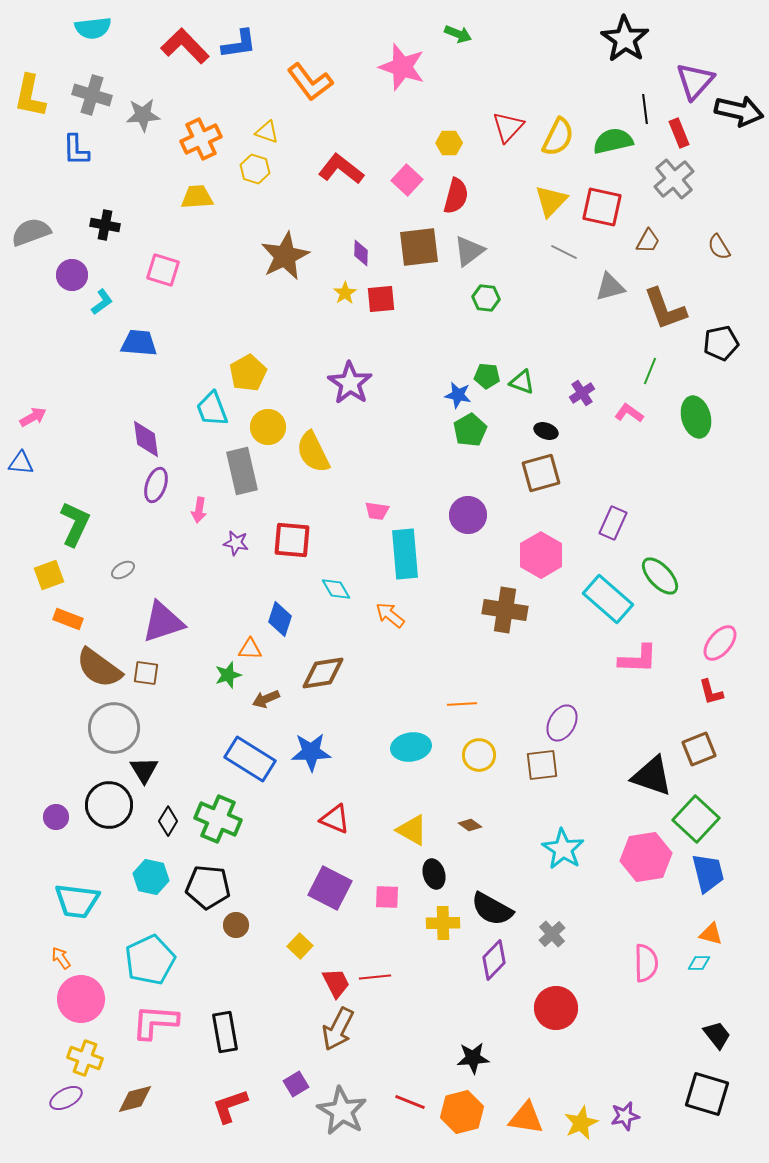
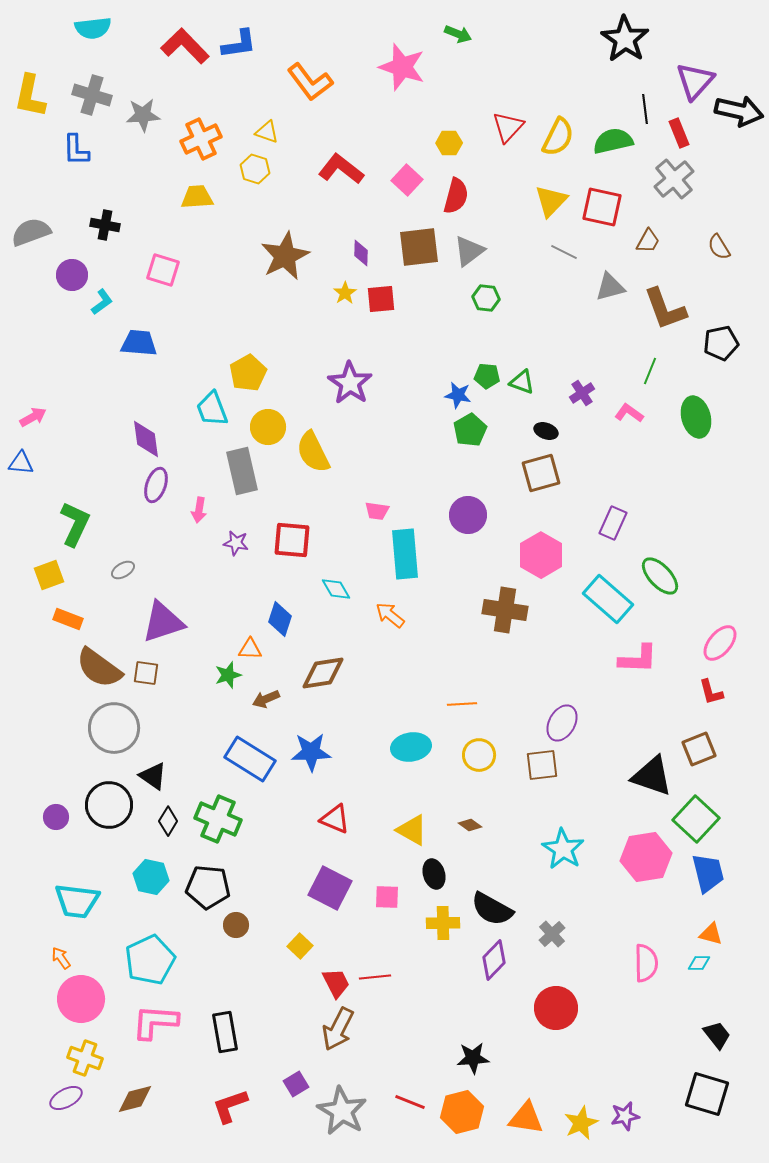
black triangle at (144, 770): moved 9 px right, 6 px down; rotated 24 degrees counterclockwise
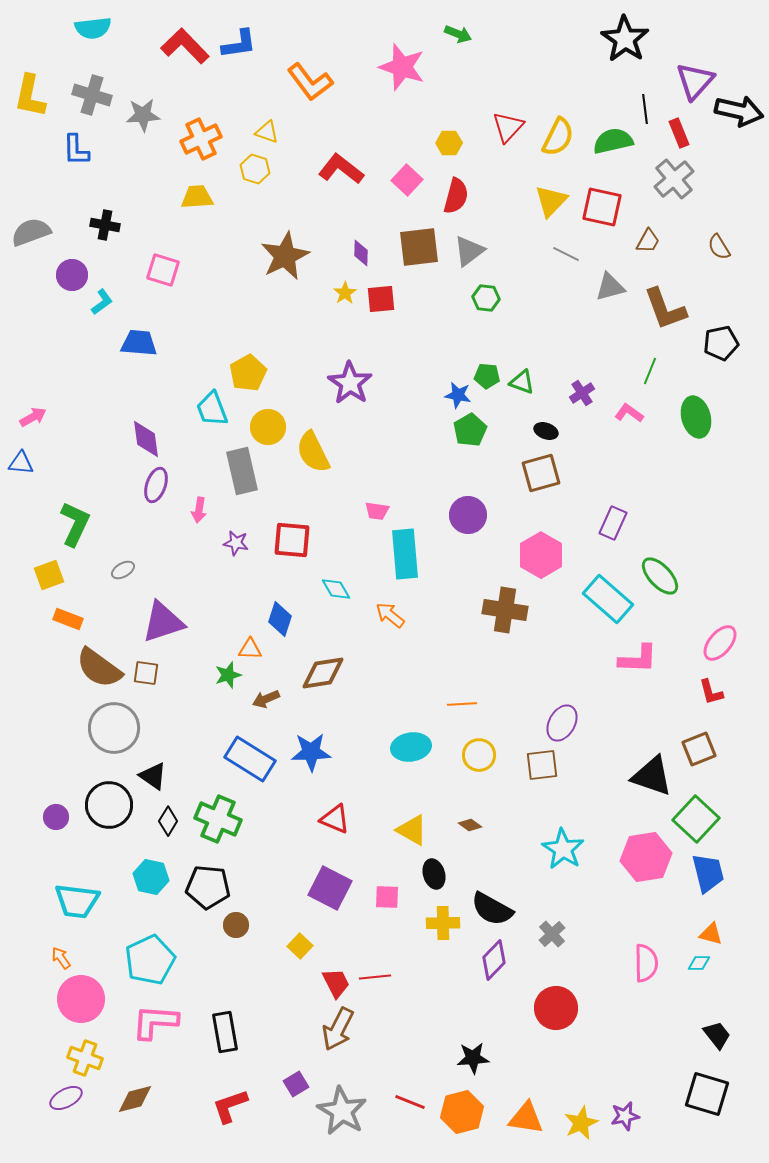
gray line at (564, 252): moved 2 px right, 2 px down
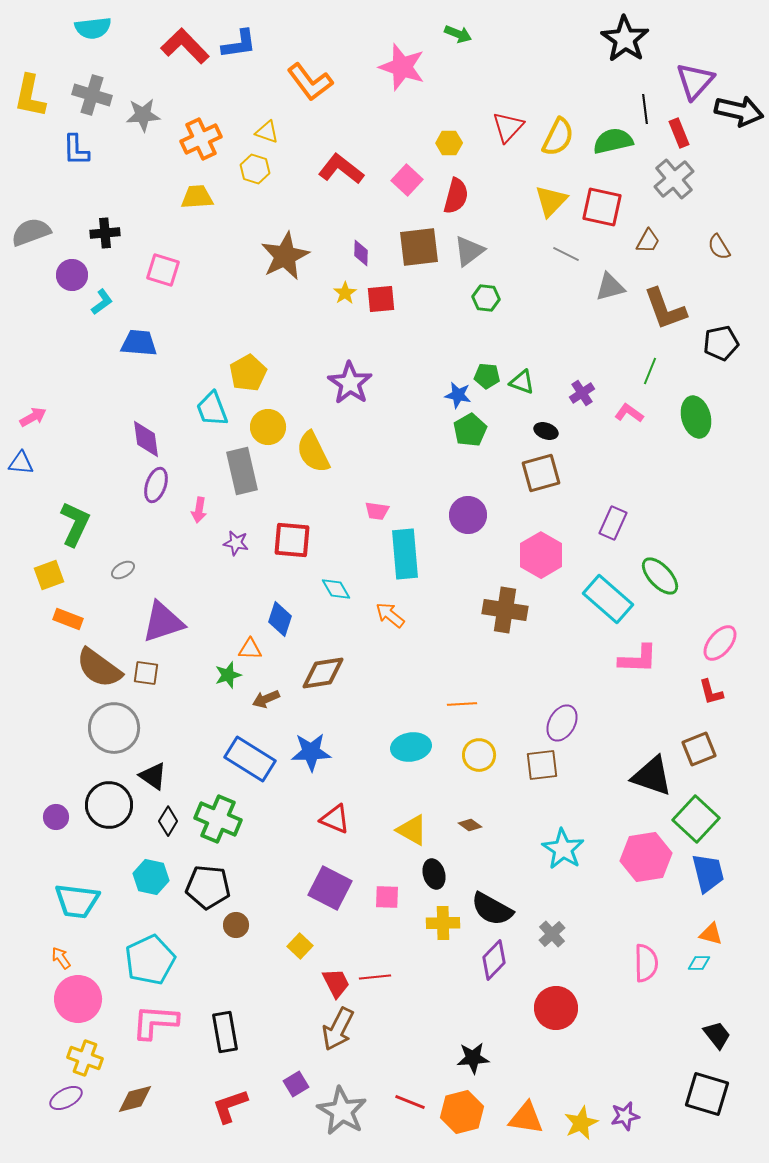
black cross at (105, 225): moved 8 px down; rotated 16 degrees counterclockwise
pink circle at (81, 999): moved 3 px left
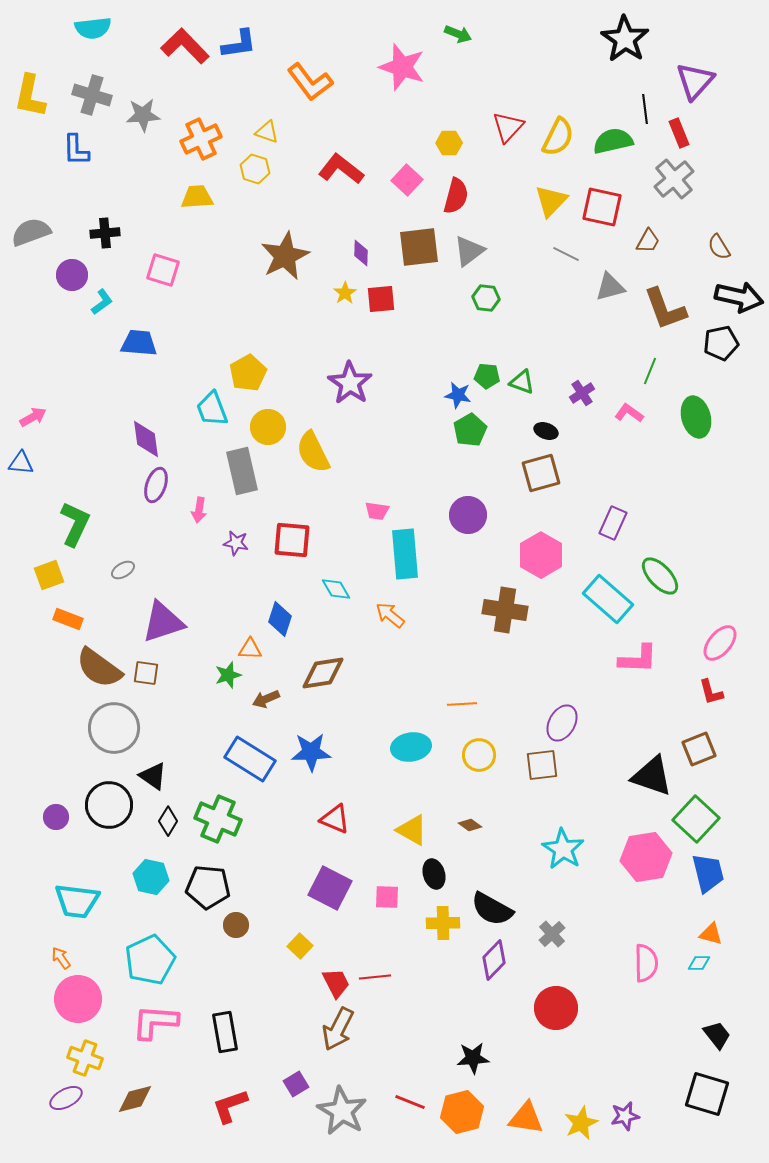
black arrow at (739, 111): moved 186 px down
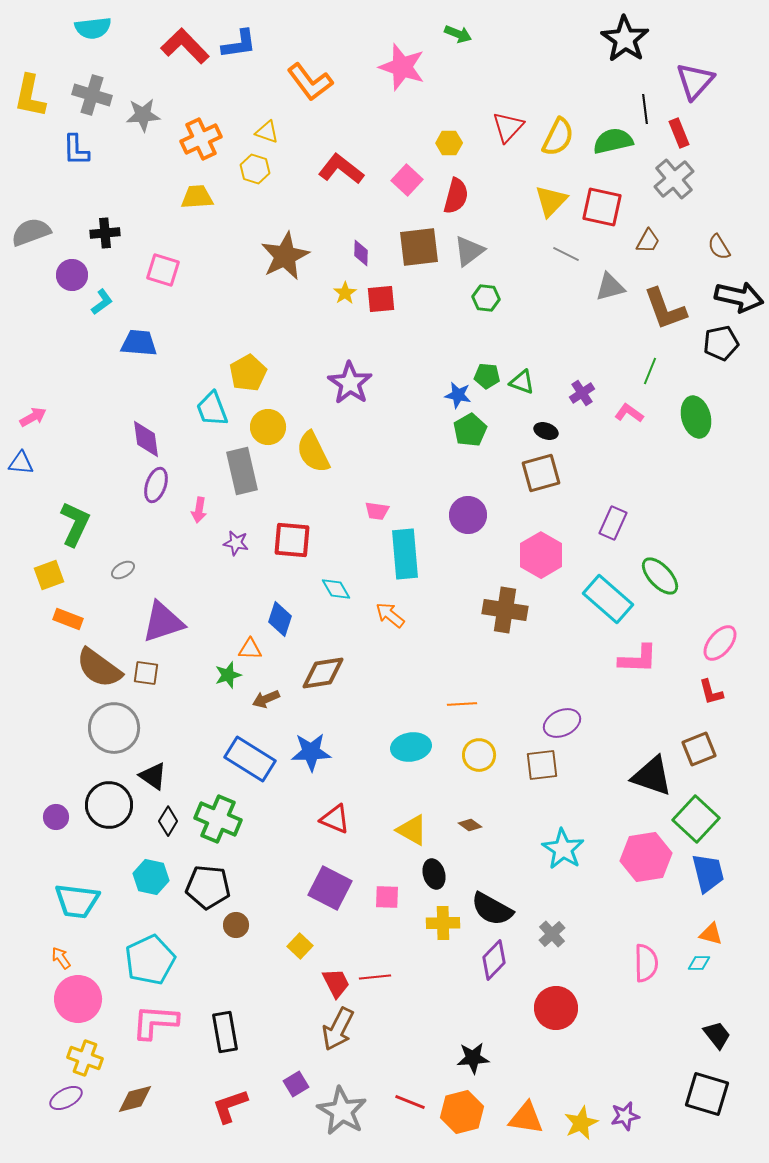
purple ellipse at (562, 723): rotated 36 degrees clockwise
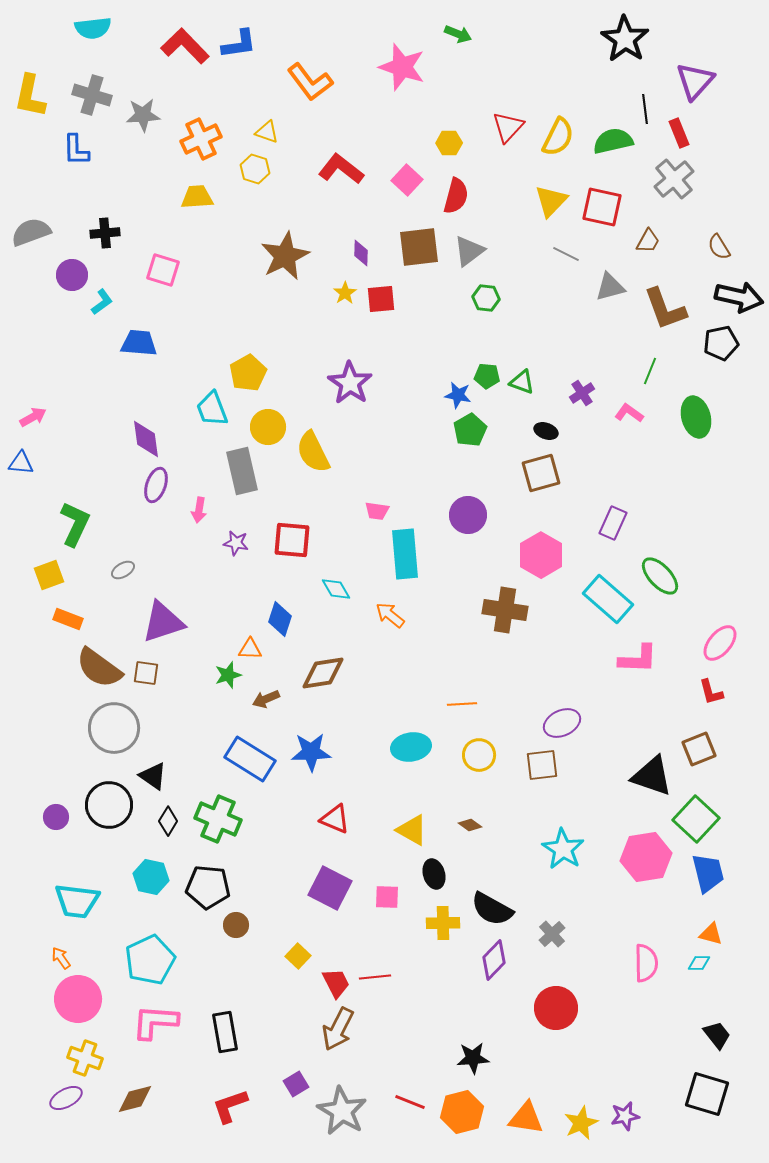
yellow square at (300, 946): moved 2 px left, 10 px down
